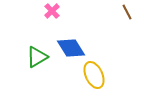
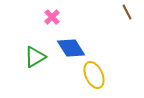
pink cross: moved 6 px down
green triangle: moved 2 px left
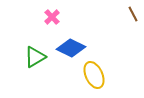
brown line: moved 6 px right, 2 px down
blue diamond: rotated 32 degrees counterclockwise
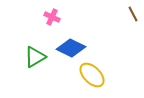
pink cross: rotated 21 degrees counterclockwise
yellow ellipse: moved 2 px left; rotated 20 degrees counterclockwise
